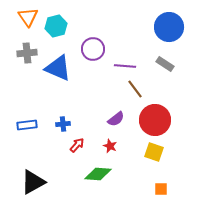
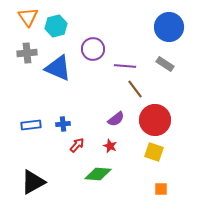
blue rectangle: moved 4 px right
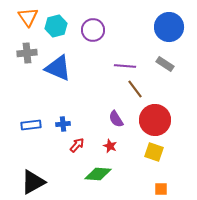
purple circle: moved 19 px up
purple semicircle: rotated 96 degrees clockwise
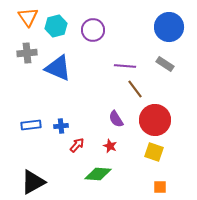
blue cross: moved 2 px left, 2 px down
orange square: moved 1 px left, 2 px up
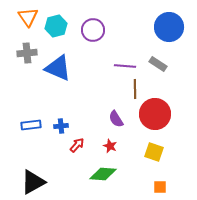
gray rectangle: moved 7 px left
brown line: rotated 36 degrees clockwise
red circle: moved 6 px up
green diamond: moved 5 px right
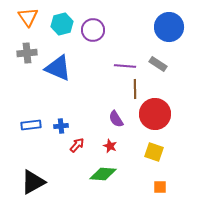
cyan hexagon: moved 6 px right, 2 px up
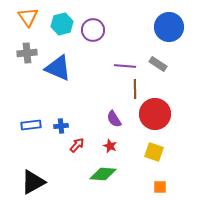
purple semicircle: moved 2 px left
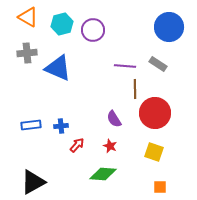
orange triangle: rotated 25 degrees counterclockwise
red circle: moved 1 px up
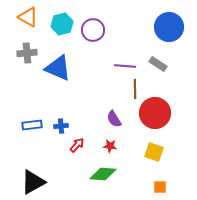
blue rectangle: moved 1 px right
red star: rotated 16 degrees counterclockwise
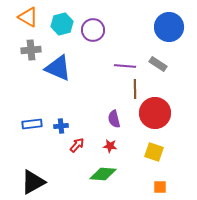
gray cross: moved 4 px right, 3 px up
purple semicircle: rotated 18 degrees clockwise
blue rectangle: moved 1 px up
